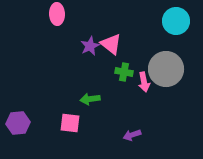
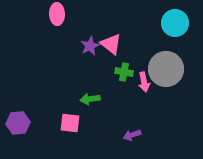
cyan circle: moved 1 px left, 2 px down
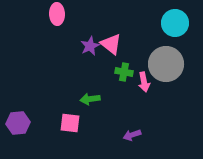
gray circle: moved 5 px up
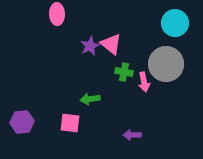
purple hexagon: moved 4 px right, 1 px up
purple arrow: rotated 18 degrees clockwise
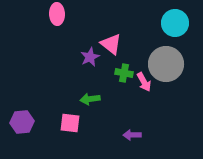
purple star: moved 11 px down
green cross: moved 1 px down
pink arrow: rotated 18 degrees counterclockwise
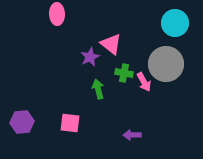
green arrow: moved 8 px right, 10 px up; rotated 84 degrees clockwise
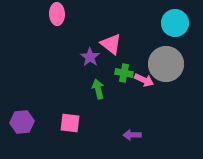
purple star: rotated 12 degrees counterclockwise
pink arrow: moved 2 px up; rotated 36 degrees counterclockwise
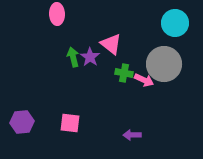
gray circle: moved 2 px left
green arrow: moved 25 px left, 32 px up
